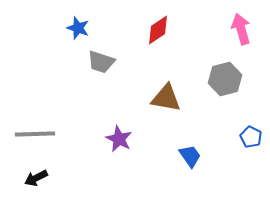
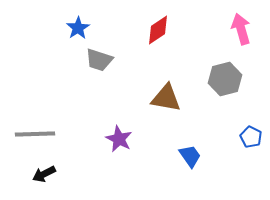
blue star: rotated 20 degrees clockwise
gray trapezoid: moved 2 px left, 2 px up
black arrow: moved 8 px right, 4 px up
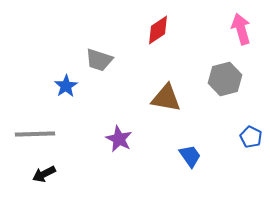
blue star: moved 12 px left, 58 px down
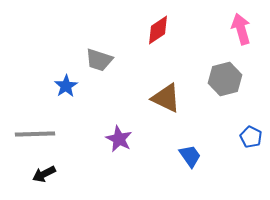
brown triangle: rotated 16 degrees clockwise
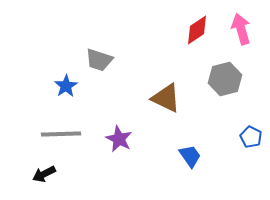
red diamond: moved 39 px right
gray line: moved 26 px right
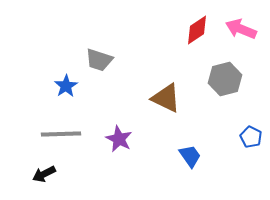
pink arrow: rotated 52 degrees counterclockwise
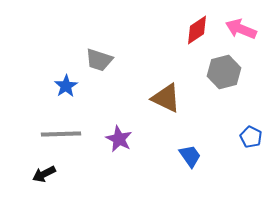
gray hexagon: moved 1 px left, 7 px up
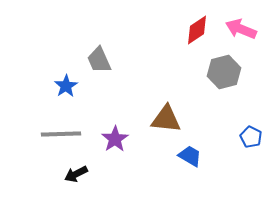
gray trapezoid: rotated 48 degrees clockwise
brown triangle: moved 21 px down; rotated 20 degrees counterclockwise
purple star: moved 4 px left; rotated 12 degrees clockwise
blue trapezoid: rotated 25 degrees counterclockwise
black arrow: moved 32 px right
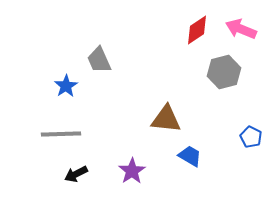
purple star: moved 17 px right, 32 px down
